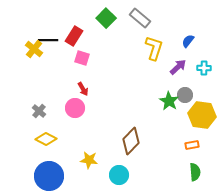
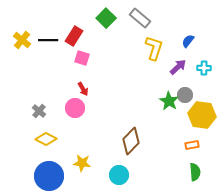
yellow cross: moved 12 px left, 9 px up
yellow star: moved 7 px left, 3 px down
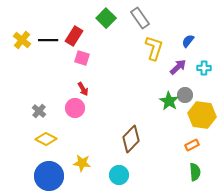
gray rectangle: rotated 15 degrees clockwise
brown diamond: moved 2 px up
orange rectangle: rotated 16 degrees counterclockwise
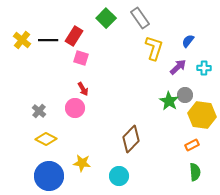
pink square: moved 1 px left
cyan circle: moved 1 px down
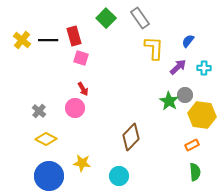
red rectangle: rotated 48 degrees counterclockwise
yellow L-shape: rotated 15 degrees counterclockwise
brown diamond: moved 2 px up
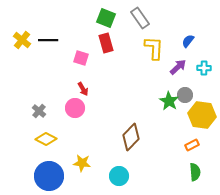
green square: rotated 24 degrees counterclockwise
red rectangle: moved 32 px right, 7 px down
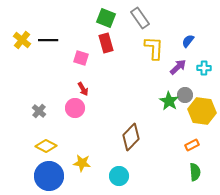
yellow hexagon: moved 4 px up
yellow diamond: moved 7 px down
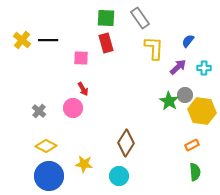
green square: rotated 18 degrees counterclockwise
pink square: rotated 14 degrees counterclockwise
pink circle: moved 2 px left
brown diamond: moved 5 px left, 6 px down; rotated 12 degrees counterclockwise
yellow star: moved 2 px right, 1 px down
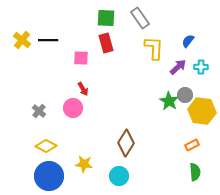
cyan cross: moved 3 px left, 1 px up
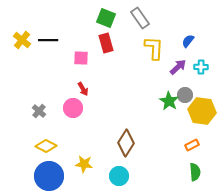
green square: rotated 18 degrees clockwise
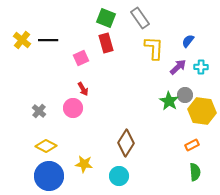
pink square: rotated 28 degrees counterclockwise
